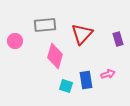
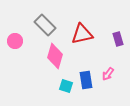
gray rectangle: rotated 50 degrees clockwise
red triangle: rotated 35 degrees clockwise
pink arrow: rotated 144 degrees clockwise
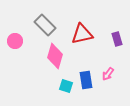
purple rectangle: moved 1 px left
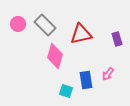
red triangle: moved 1 px left
pink circle: moved 3 px right, 17 px up
cyan square: moved 5 px down
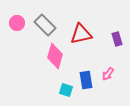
pink circle: moved 1 px left, 1 px up
cyan square: moved 1 px up
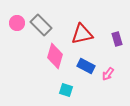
gray rectangle: moved 4 px left
red triangle: moved 1 px right
blue rectangle: moved 14 px up; rotated 54 degrees counterclockwise
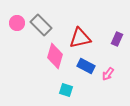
red triangle: moved 2 px left, 4 px down
purple rectangle: rotated 40 degrees clockwise
